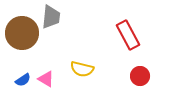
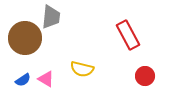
brown circle: moved 3 px right, 5 px down
red circle: moved 5 px right
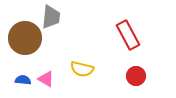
red circle: moved 9 px left
blue semicircle: rotated 140 degrees counterclockwise
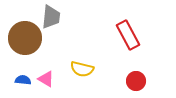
red circle: moved 5 px down
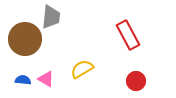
brown circle: moved 1 px down
yellow semicircle: rotated 135 degrees clockwise
